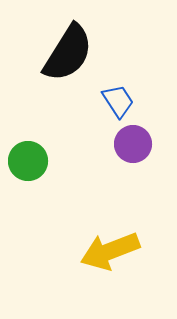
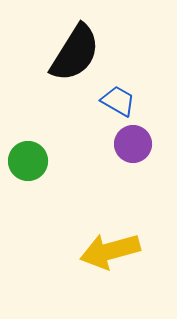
black semicircle: moved 7 px right
blue trapezoid: rotated 27 degrees counterclockwise
yellow arrow: rotated 6 degrees clockwise
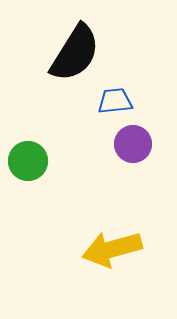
blue trapezoid: moved 3 px left; rotated 36 degrees counterclockwise
yellow arrow: moved 2 px right, 2 px up
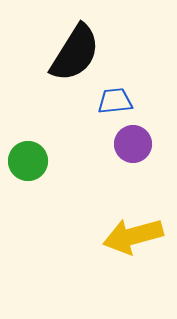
yellow arrow: moved 21 px right, 13 px up
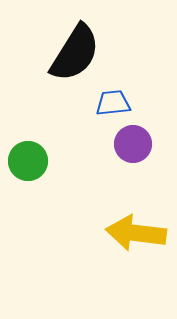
blue trapezoid: moved 2 px left, 2 px down
yellow arrow: moved 3 px right, 3 px up; rotated 22 degrees clockwise
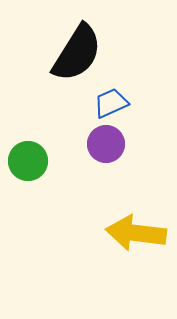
black semicircle: moved 2 px right
blue trapezoid: moved 2 px left; rotated 18 degrees counterclockwise
purple circle: moved 27 px left
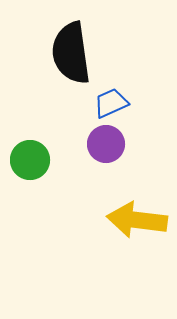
black semicircle: moved 6 px left; rotated 140 degrees clockwise
green circle: moved 2 px right, 1 px up
yellow arrow: moved 1 px right, 13 px up
